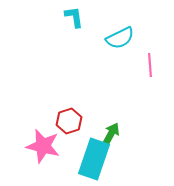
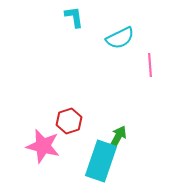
green arrow: moved 7 px right, 3 px down
cyan rectangle: moved 7 px right, 2 px down
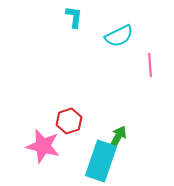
cyan L-shape: rotated 15 degrees clockwise
cyan semicircle: moved 1 px left, 2 px up
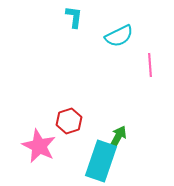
pink star: moved 4 px left; rotated 12 degrees clockwise
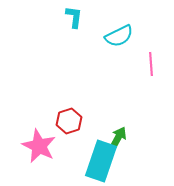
pink line: moved 1 px right, 1 px up
green arrow: moved 1 px down
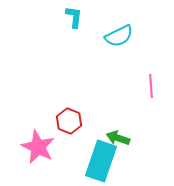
pink line: moved 22 px down
red hexagon: rotated 20 degrees counterclockwise
green arrow: rotated 100 degrees counterclockwise
pink star: moved 1 px left, 1 px down
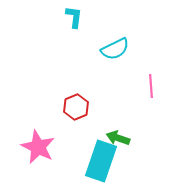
cyan semicircle: moved 4 px left, 13 px down
red hexagon: moved 7 px right, 14 px up; rotated 15 degrees clockwise
